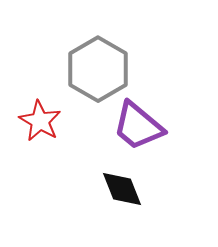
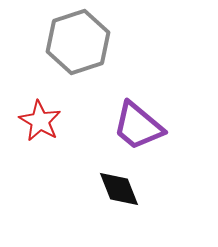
gray hexagon: moved 20 px left, 27 px up; rotated 12 degrees clockwise
black diamond: moved 3 px left
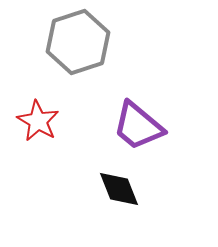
red star: moved 2 px left
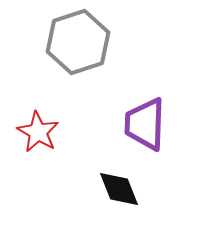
red star: moved 11 px down
purple trapezoid: moved 7 px right, 2 px up; rotated 52 degrees clockwise
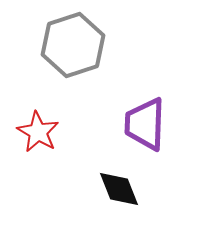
gray hexagon: moved 5 px left, 3 px down
